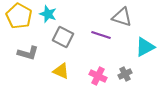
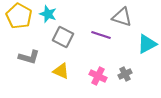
cyan triangle: moved 2 px right, 3 px up
gray L-shape: moved 1 px right, 4 px down
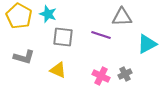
gray triangle: rotated 20 degrees counterclockwise
gray square: rotated 20 degrees counterclockwise
gray L-shape: moved 5 px left
yellow triangle: moved 3 px left, 1 px up
pink cross: moved 3 px right
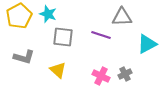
yellow pentagon: rotated 15 degrees clockwise
yellow triangle: rotated 18 degrees clockwise
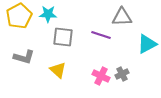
cyan star: rotated 18 degrees counterclockwise
gray cross: moved 3 px left
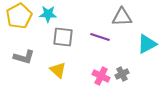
purple line: moved 1 px left, 2 px down
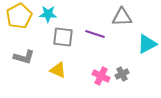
purple line: moved 5 px left, 3 px up
yellow triangle: rotated 18 degrees counterclockwise
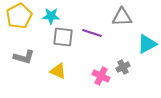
cyan star: moved 3 px right, 2 px down
purple line: moved 3 px left, 1 px up
yellow triangle: moved 1 px down
gray cross: moved 1 px right, 7 px up
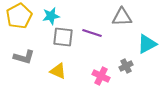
cyan star: rotated 12 degrees counterclockwise
gray cross: moved 3 px right, 1 px up
